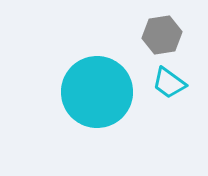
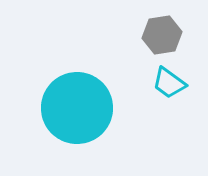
cyan circle: moved 20 px left, 16 px down
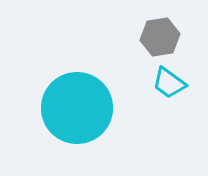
gray hexagon: moved 2 px left, 2 px down
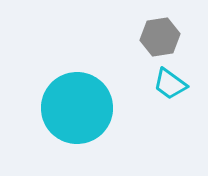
cyan trapezoid: moved 1 px right, 1 px down
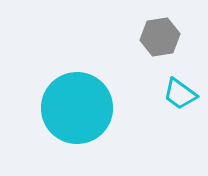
cyan trapezoid: moved 10 px right, 10 px down
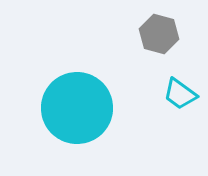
gray hexagon: moved 1 px left, 3 px up; rotated 24 degrees clockwise
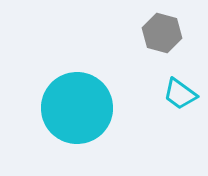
gray hexagon: moved 3 px right, 1 px up
